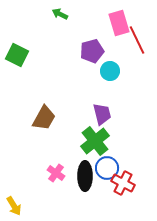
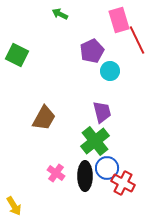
pink rectangle: moved 3 px up
purple pentagon: rotated 10 degrees counterclockwise
purple trapezoid: moved 2 px up
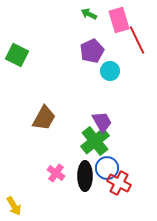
green arrow: moved 29 px right
purple trapezoid: moved 10 px down; rotated 15 degrees counterclockwise
red cross: moved 4 px left
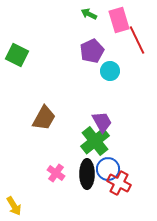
blue circle: moved 1 px right, 1 px down
black ellipse: moved 2 px right, 2 px up
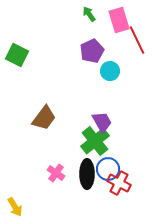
green arrow: rotated 28 degrees clockwise
brown trapezoid: rotated 8 degrees clockwise
yellow arrow: moved 1 px right, 1 px down
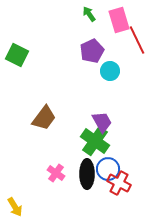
green cross: rotated 16 degrees counterclockwise
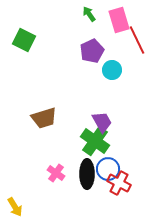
green square: moved 7 px right, 15 px up
cyan circle: moved 2 px right, 1 px up
brown trapezoid: rotated 36 degrees clockwise
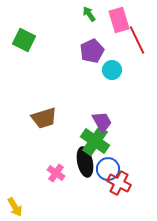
black ellipse: moved 2 px left, 12 px up; rotated 12 degrees counterclockwise
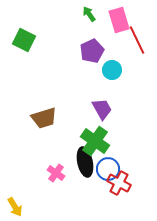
purple trapezoid: moved 13 px up
